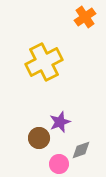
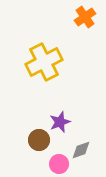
brown circle: moved 2 px down
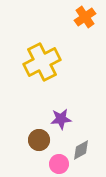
yellow cross: moved 2 px left
purple star: moved 1 px right, 3 px up; rotated 15 degrees clockwise
gray diamond: rotated 10 degrees counterclockwise
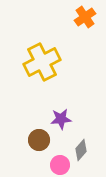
gray diamond: rotated 20 degrees counterclockwise
pink circle: moved 1 px right, 1 px down
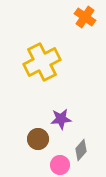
orange cross: rotated 20 degrees counterclockwise
brown circle: moved 1 px left, 1 px up
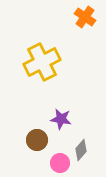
purple star: rotated 15 degrees clockwise
brown circle: moved 1 px left, 1 px down
pink circle: moved 2 px up
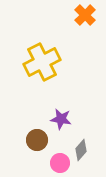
orange cross: moved 2 px up; rotated 10 degrees clockwise
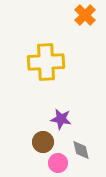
yellow cross: moved 4 px right; rotated 24 degrees clockwise
brown circle: moved 6 px right, 2 px down
gray diamond: rotated 55 degrees counterclockwise
pink circle: moved 2 px left
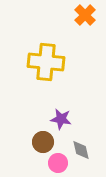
yellow cross: rotated 9 degrees clockwise
